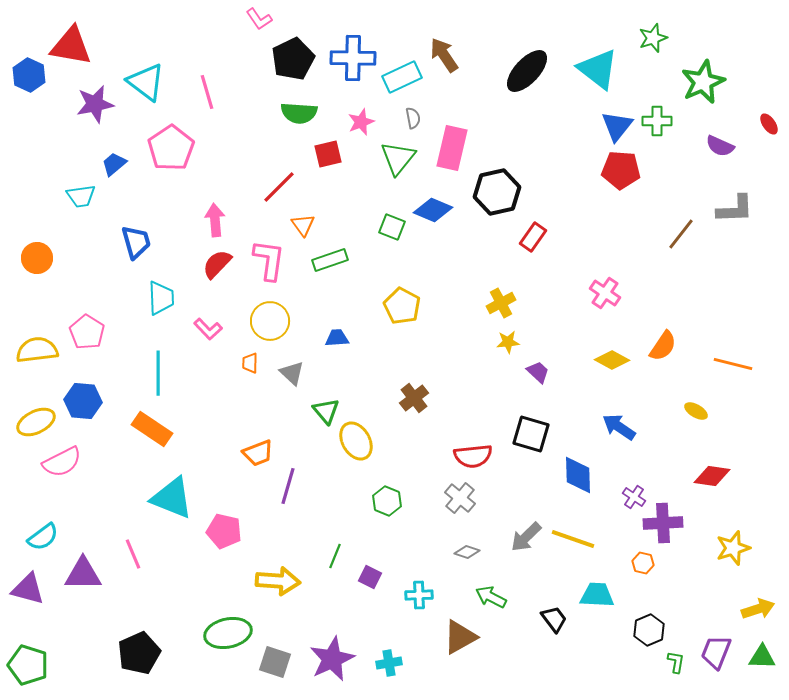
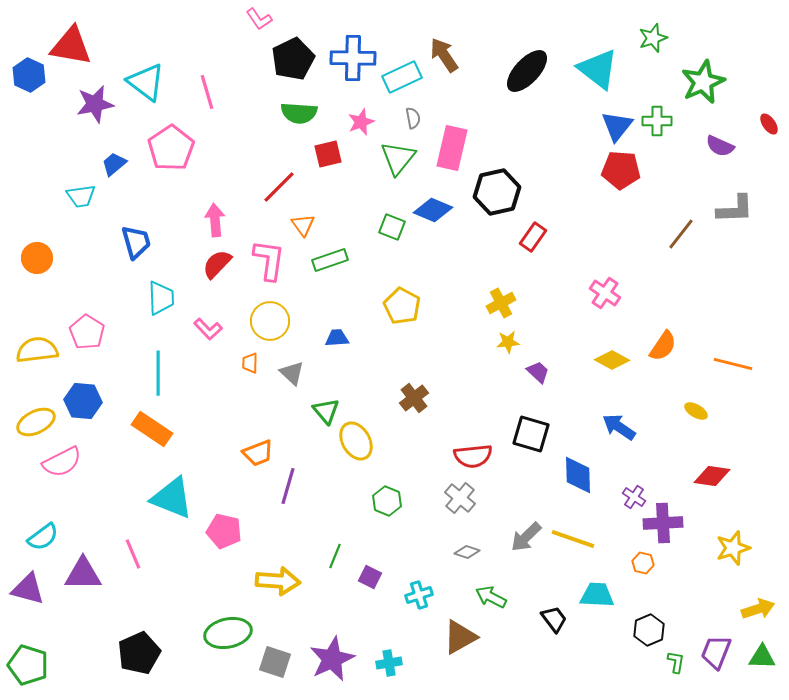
cyan cross at (419, 595): rotated 16 degrees counterclockwise
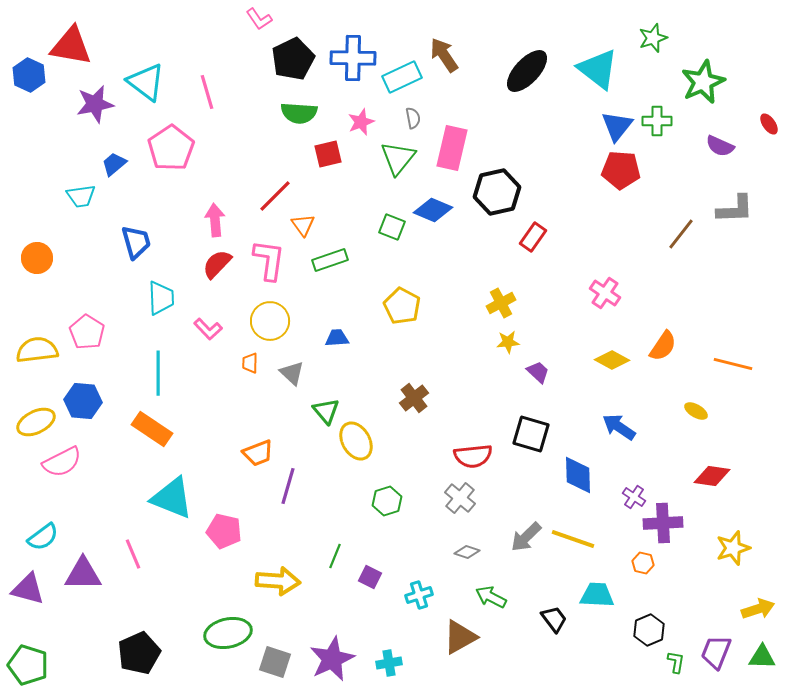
red line at (279, 187): moved 4 px left, 9 px down
green hexagon at (387, 501): rotated 20 degrees clockwise
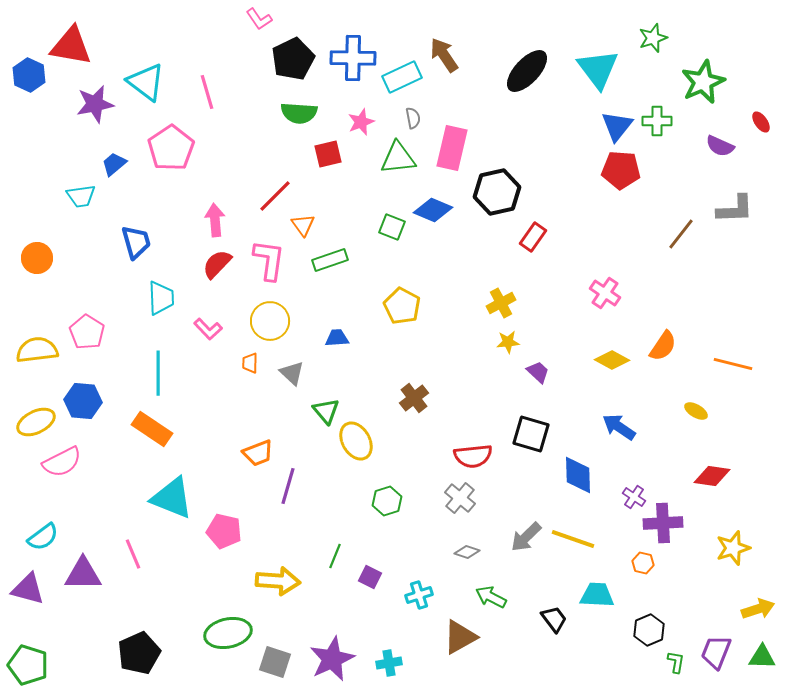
cyan triangle at (598, 69): rotated 15 degrees clockwise
red ellipse at (769, 124): moved 8 px left, 2 px up
green triangle at (398, 158): rotated 45 degrees clockwise
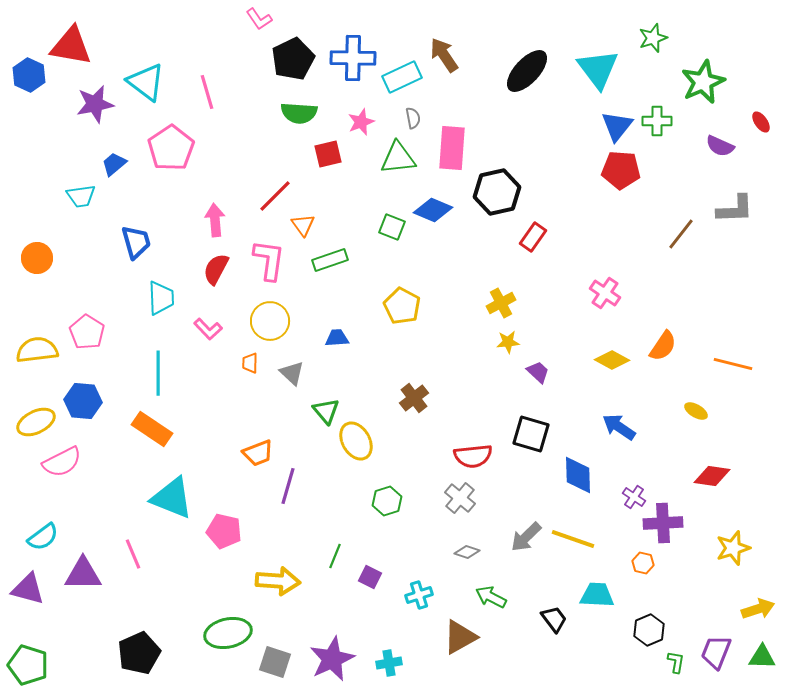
pink rectangle at (452, 148): rotated 9 degrees counterclockwise
red semicircle at (217, 264): moved 1 px left, 5 px down; rotated 16 degrees counterclockwise
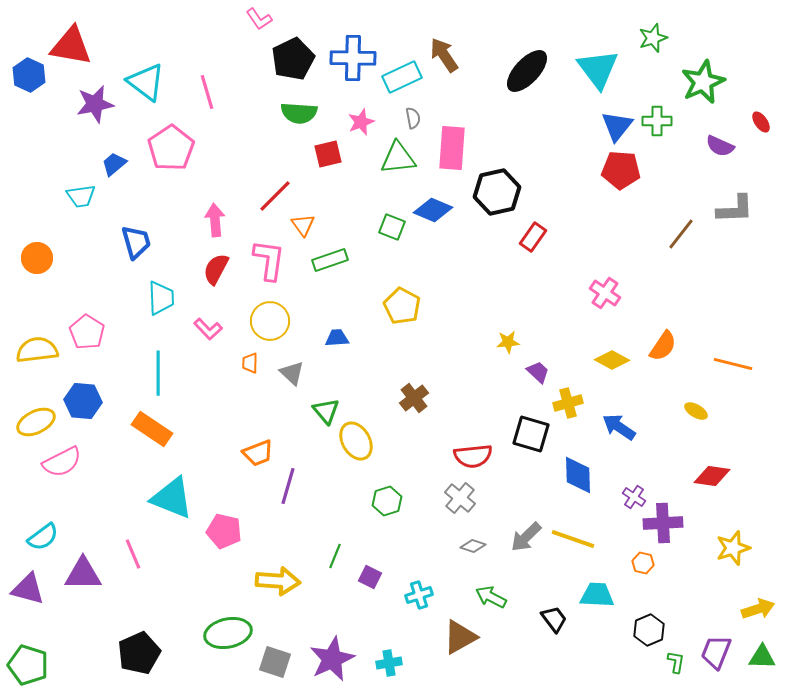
yellow cross at (501, 303): moved 67 px right, 100 px down; rotated 12 degrees clockwise
gray diamond at (467, 552): moved 6 px right, 6 px up
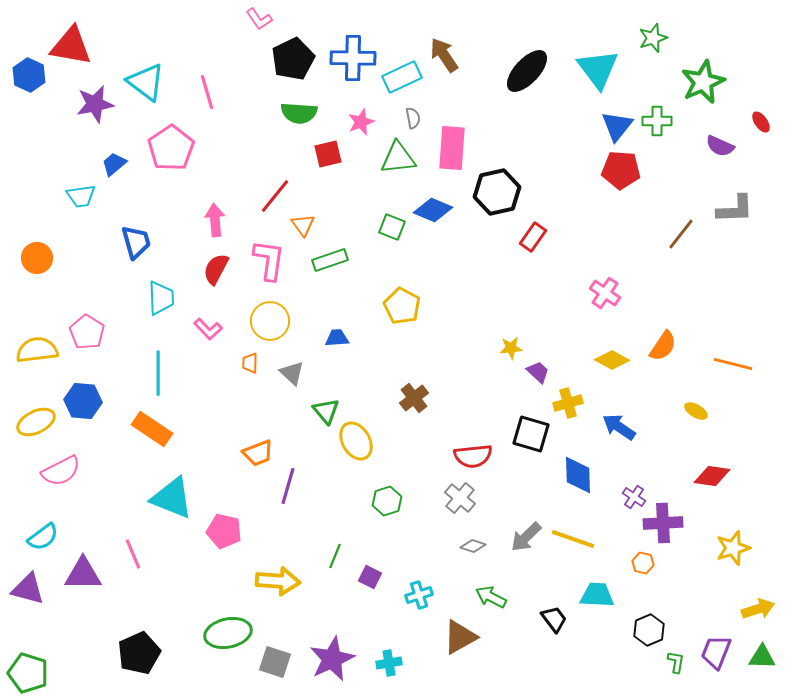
red line at (275, 196): rotated 6 degrees counterclockwise
yellow star at (508, 342): moved 3 px right, 6 px down
pink semicircle at (62, 462): moved 1 px left, 9 px down
green pentagon at (28, 665): moved 8 px down
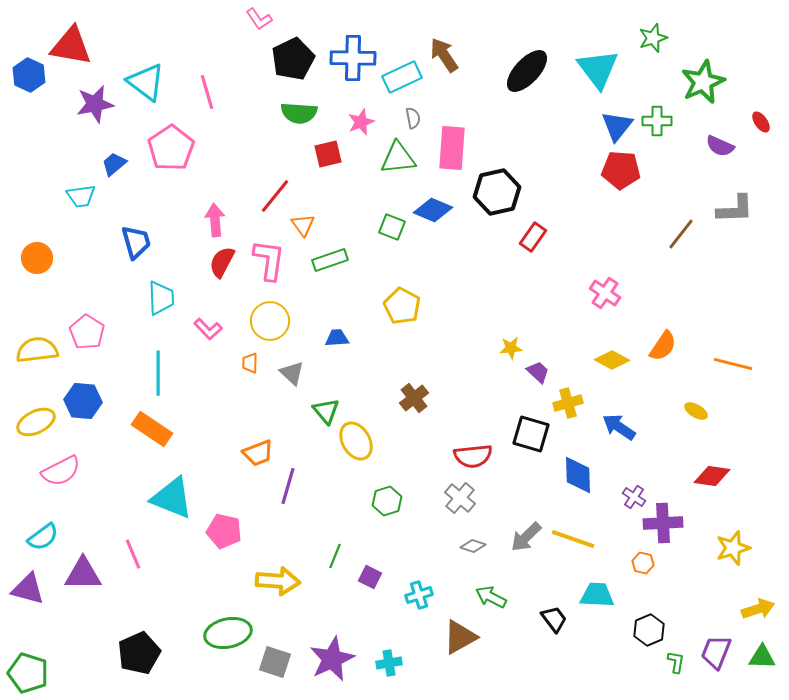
red semicircle at (216, 269): moved 6 px right, 7 px up
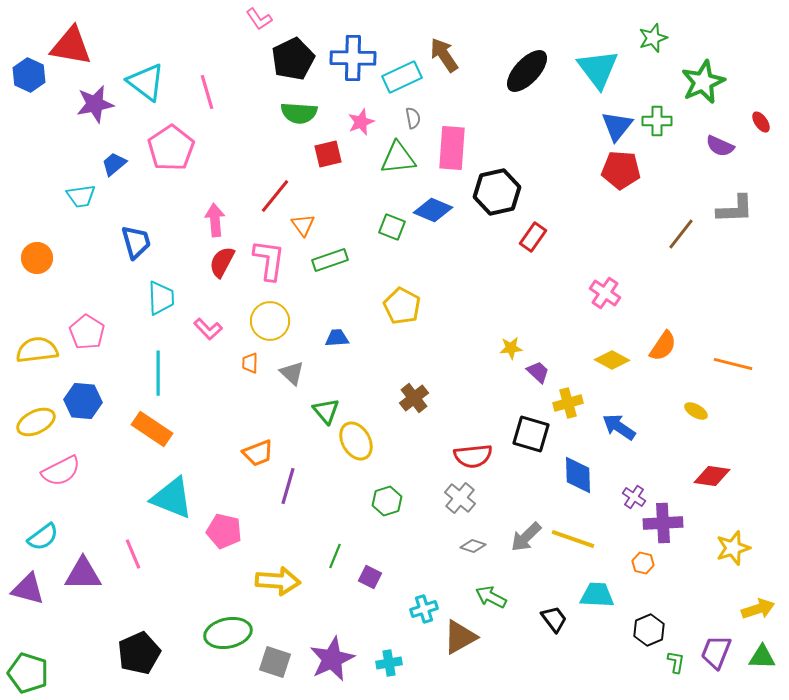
cyan cross at (419, 595): moved 5 px right, 14 px down
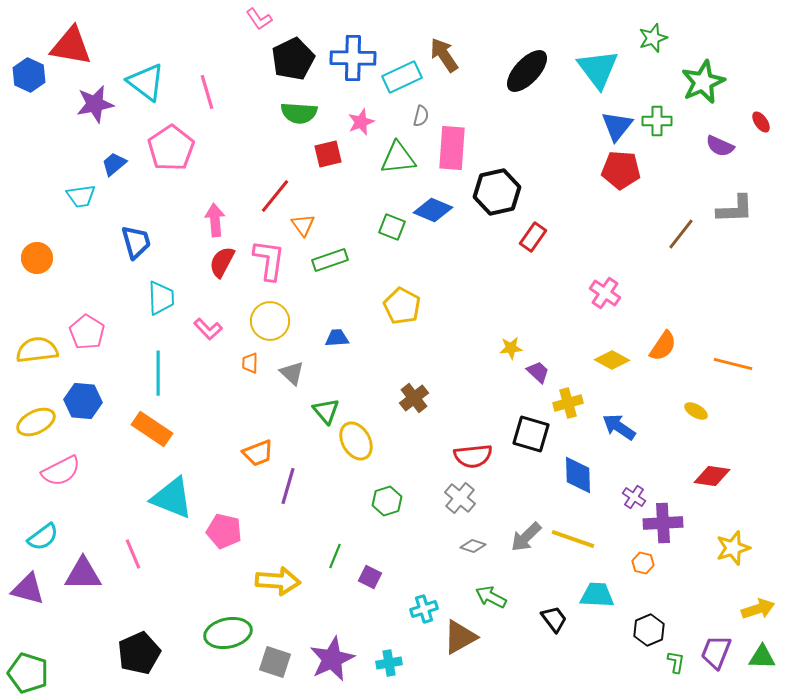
gray semicircle at (413, 118): moved 8 px right, 2 px up; rotated 25 degrees clockwise
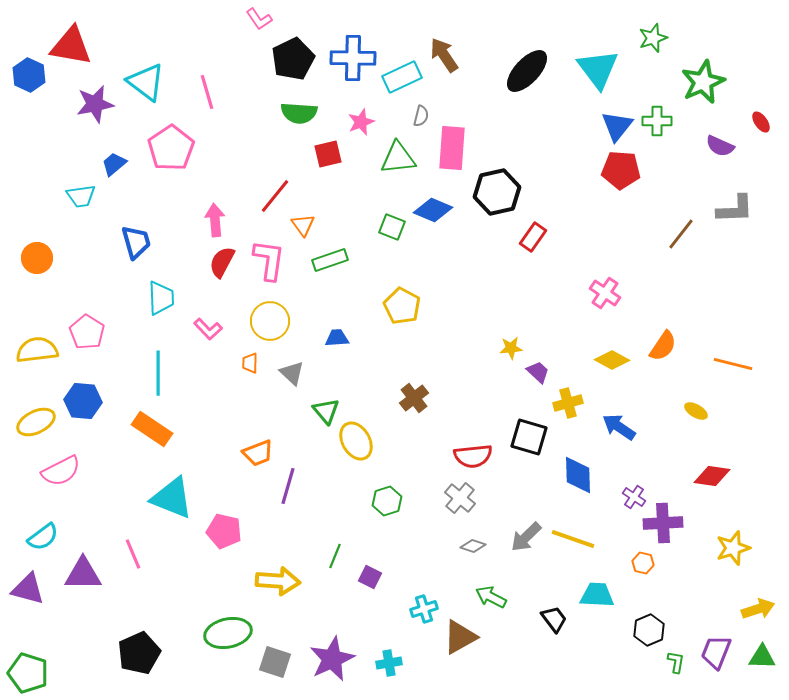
black square at (531, 434): moved 2 px left, 3 px down
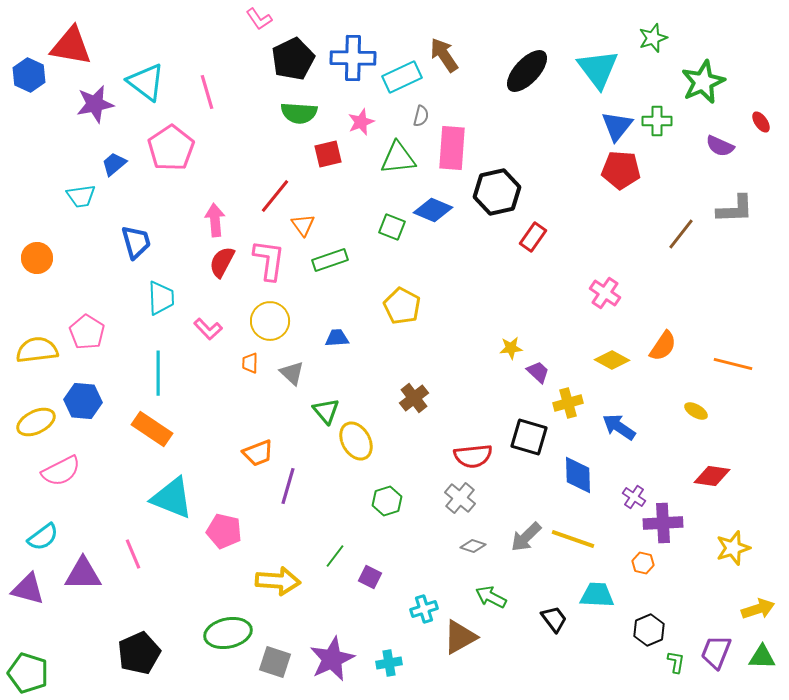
green line at (335, 556): rotated 15 degrees clockwise
